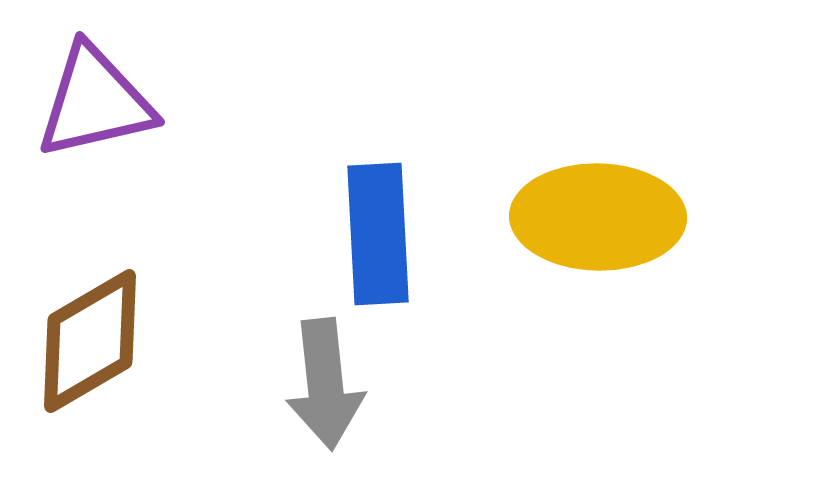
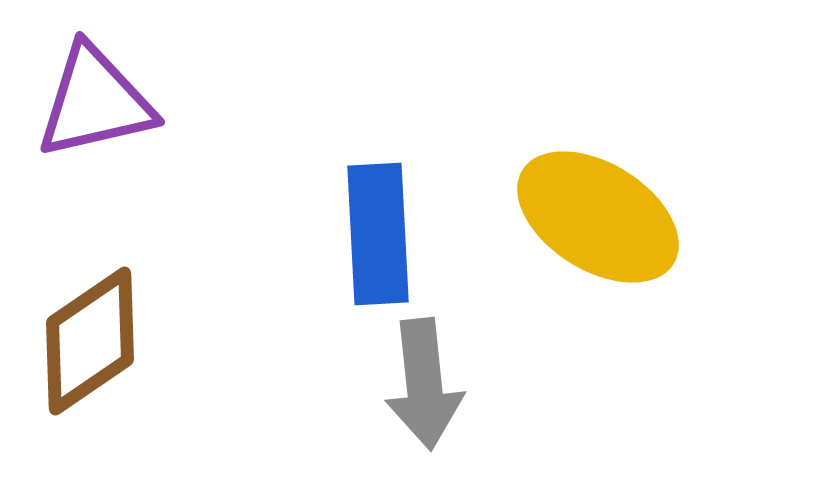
yellow ellipse: rotated 31 degrees clockwise
brown diamond: rotated 4 degrees counterclockwise
gray arrow: moved 99 px right
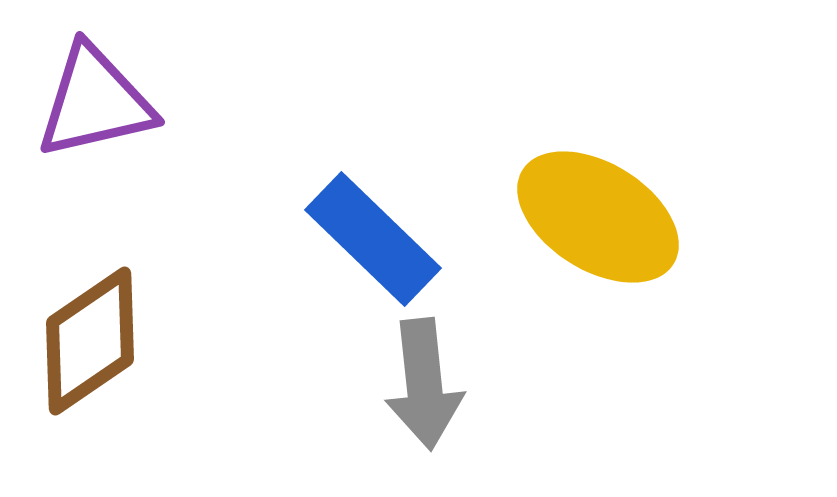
blue rectangle: moved 5 px left, 5 px down; rotated 43 degrees counterclockwise
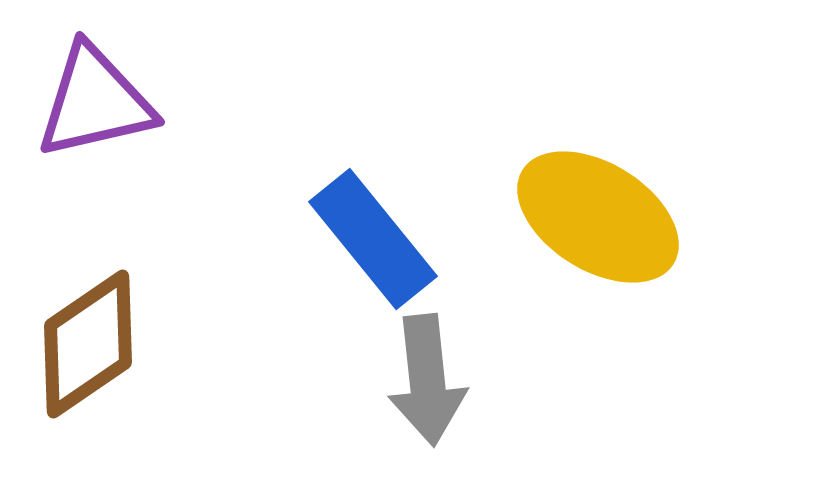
blue rectangle: rotated 7 degrees clockwise
brown diamond: moved 2 px left, 3 px down
gray arrow: moved 3 px right, 4 px up
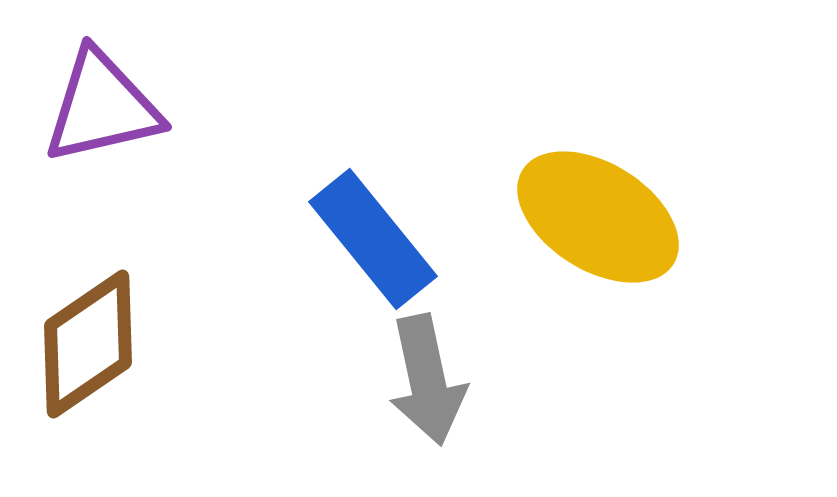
purple triangle: moved 7 px right, 5 px down
gray arrow: rotated 6 degrees counterclockwise
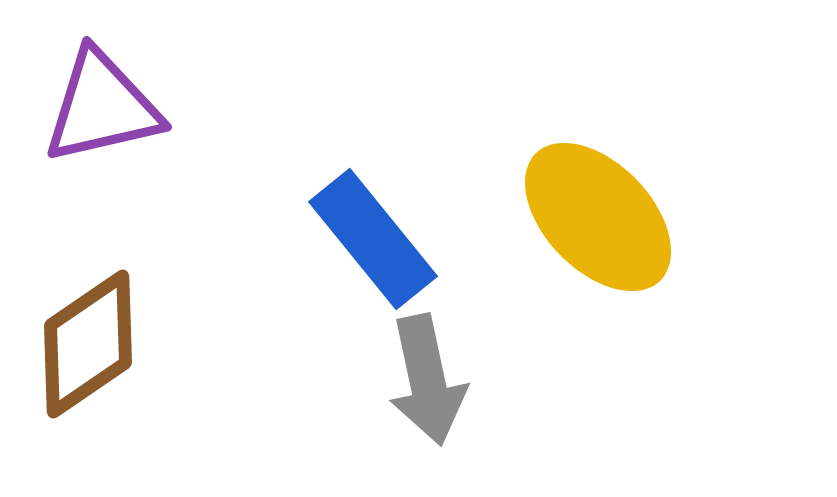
yellow ellipse: rotated 14 degrees clockwise
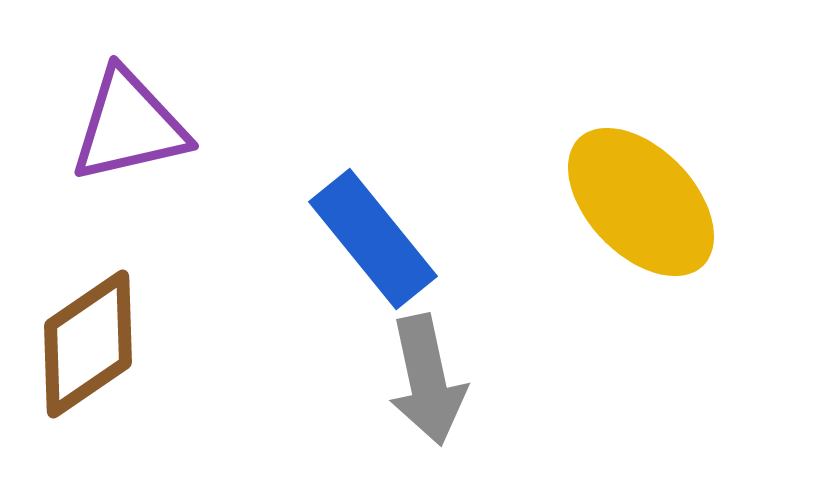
purple triangle: moved 27 px right, 19 px down
yellow ellipse: moved 43 px right, 15 px up
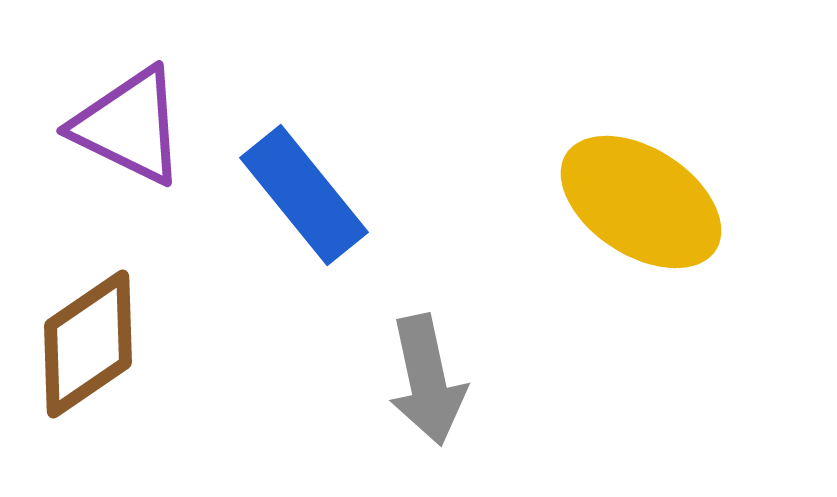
purple triangle: rotated 39 degrees clockwise
yellow ellipse: rotated 13 degrees counterclockwise
blue rectangle: moved 69 px left, 44 px up
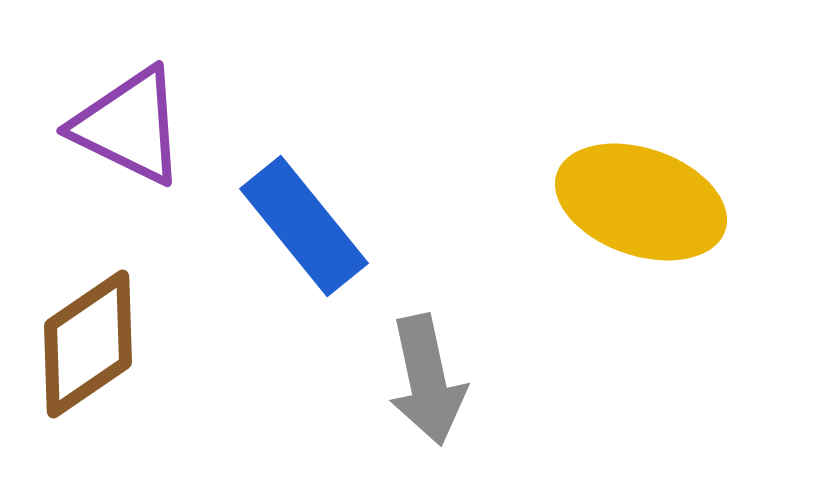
blue rectangle: moved 31 px down
yellow ellipse: rotated 14 degrees counterclockwise
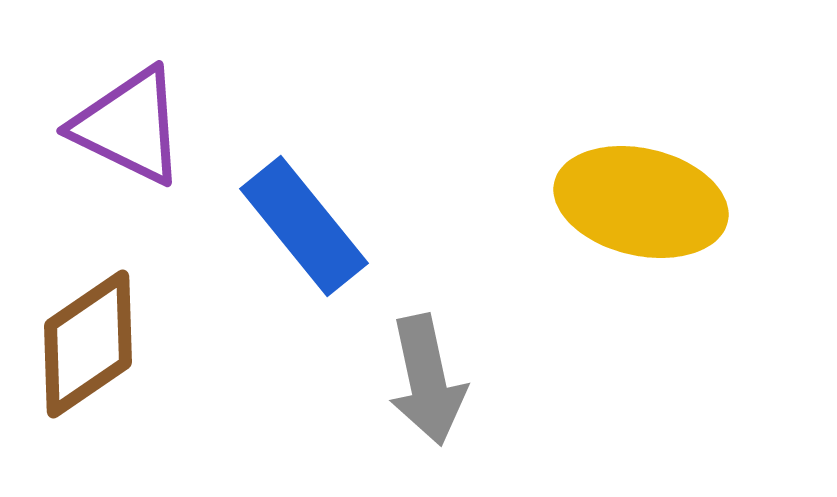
yellow ellipse: rotated 6 degrees counterclockwise
